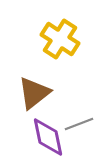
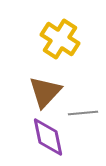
brown triangle: moved 11 px right, 1 px up; rotated 9 degrees counterclockwise
gray line: moved 4 px right, 11 px up; rotated 16 degrees clockwise
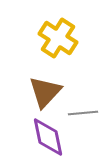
yellow cross: moved 2 px left, 1 px up
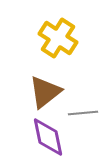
brown triangle: rotated 9 degrees clockwise
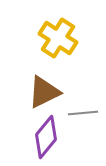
brown triangle: moved 1 px left; rotated 12 degrees clockwise
purple diamond: moved 2 px left; rotated 51 degrees clockwise
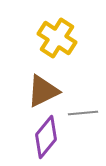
yellow cross: moved 1 px left
brown triangle: moved 1 px left, 1 px up
